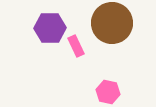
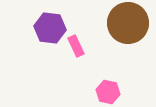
brown circle: moved 16 px right
purple hexagon: rotated 8 degrees clockwise
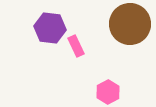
brown circle: moved 2 px right, 1 px down
pink hexagon: rotated 20 degrees clockwise
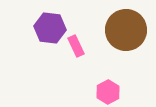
brown circle: moved 4 px left, 6 px down
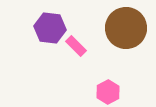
brown circle: moved 2 px up
pink rectangle: rotated 20 degrees counterclockwise
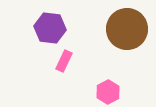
brown circle: moved 1 px right, 1 px down
pink rectangle: moved 12 px left, 15 px down; rotated 70 degrees clockwise
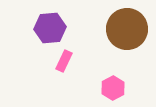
purple hexagon: rotated 12 degrees counterclockwise
pink hexagon: moved 5 px right, 4 px up
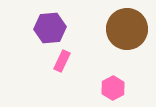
pink rectangle: moved 2 px left
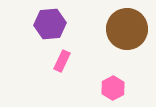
purple hexagon: moved 4 px up
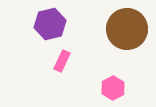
purple hexagon: rotated 8 degrees counterclockwise
